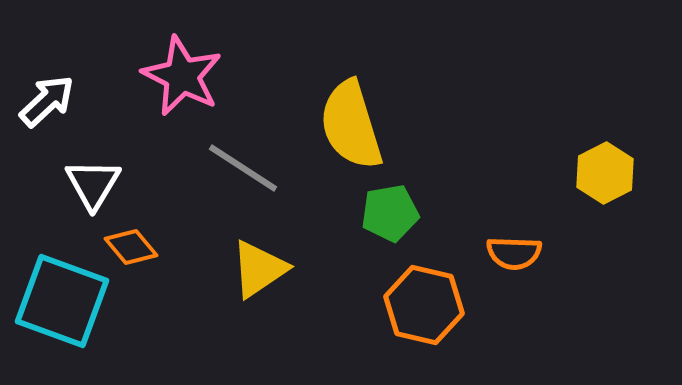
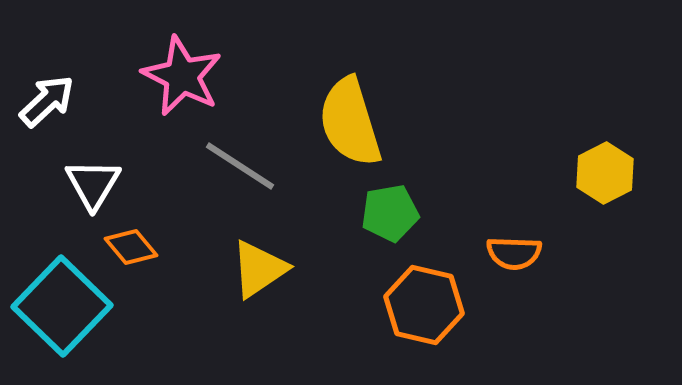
yellow semicircle: moved 1 px left, 3 px up
gray line: moved 3 px left, 2 px up
cyan square: moved 5 px down; rotated 24 degrees clockwise
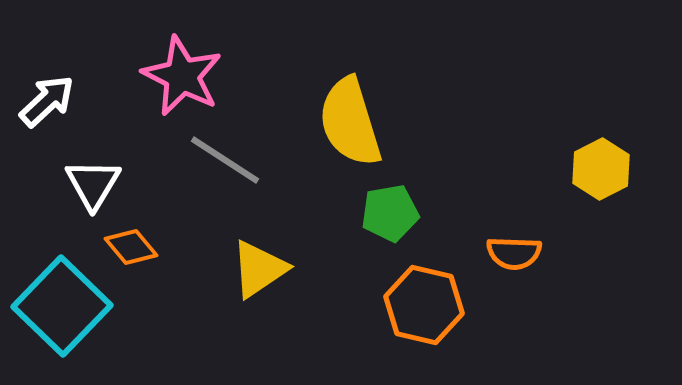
gray line: moved 15 px left, 6 px up
yellow hexagon: moved 4 px left, 4 px up
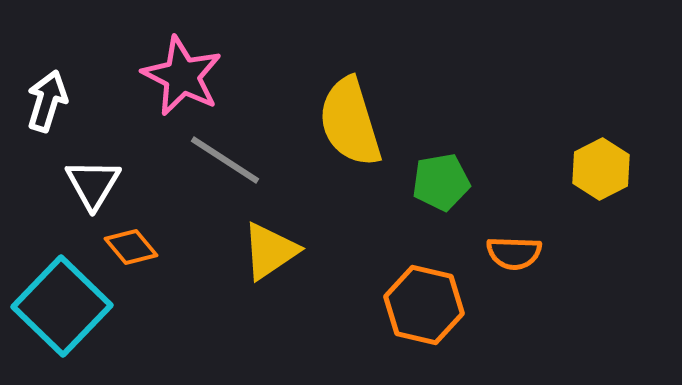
white arrow: rotated 30 degrees counterclockwise
green pentagon: moved 51 px right, 31 px up
yellow triangle: moved 11 px right, 18 px up
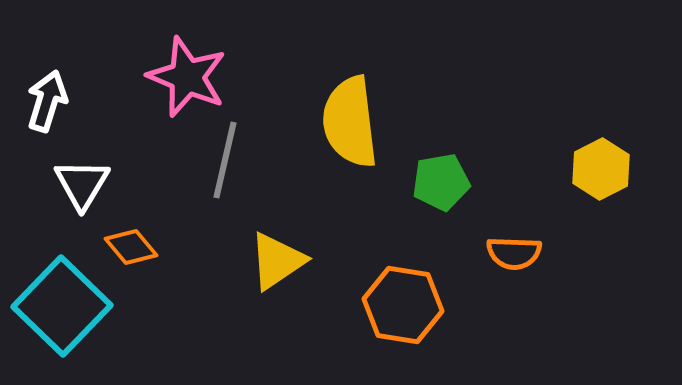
pink star: moved 5 px right, 1 px down; rotated 4 degrees counterclockwise
yellow semicircle: rotated 10 degrees clockwise
gray line: rotated 70 degrees clockwise
white triangle: moved 11 px left
yellow triangle: moved 7 px right, 10 px down
orange hexagon: moved 21 px left; rotated 4 degrees counterclockwise
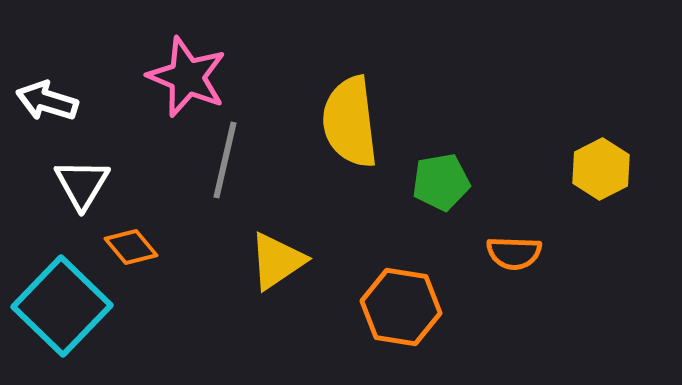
white arrow: rotated 90 degrees counterclockwise
orange hexagon: moved 2 px left, 2 px down
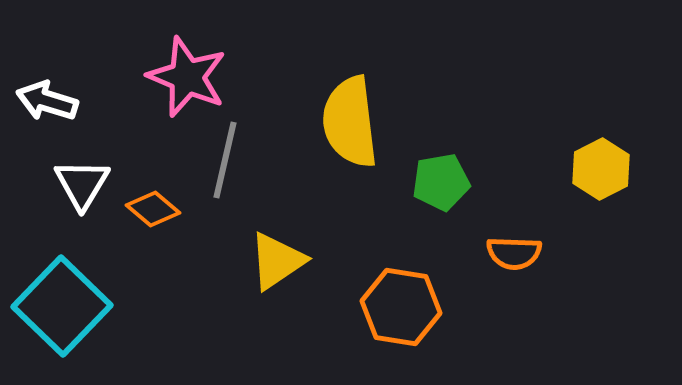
orange diamond: moved 22 px right, 38 px up; rotated 10 degrees counterclockwise
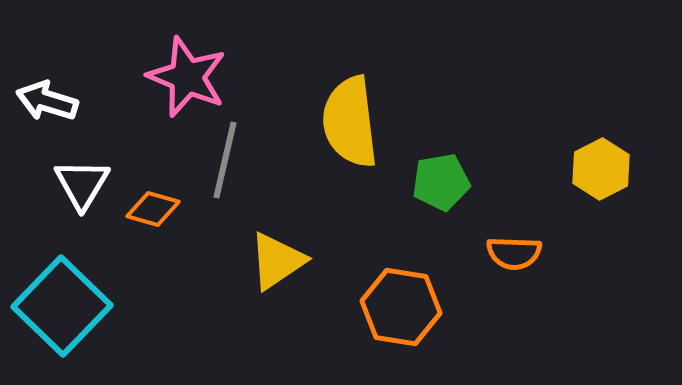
orange diamond: rotated 24 degrees counterclockwise
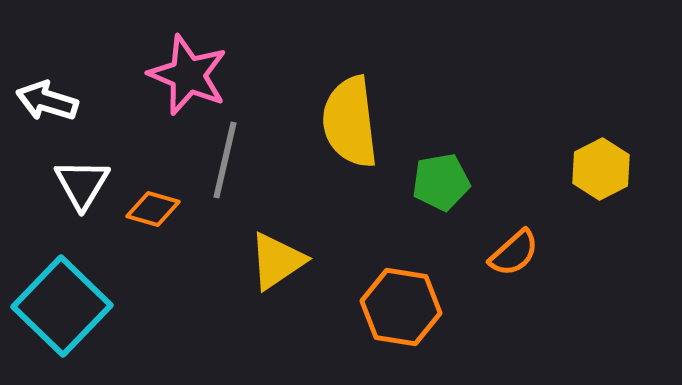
pink star: moved 1 px right, 2 px up
orange semicircle: rotated 44 degrees counterclockwise
